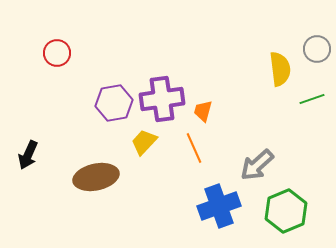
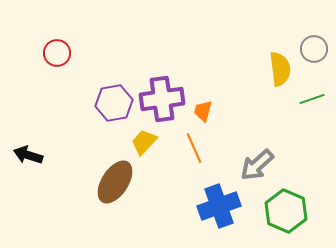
gray circle: moved 3 px left
black arrow: rotated 84 degrees clockwise
brown ellipse: moved 19 px right, 5 px down; rotated 45 degrees counterclockwise
green hexagon: rotated 15 degrees counterclockwise
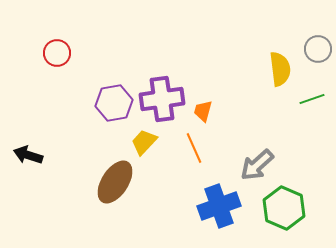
gray circle: moved 4 px right
green hexagon: moved 2 px left, 3 px up
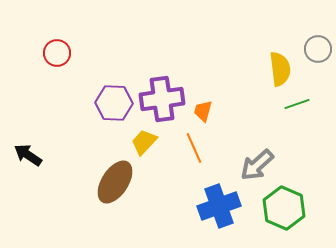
green line: moved 15 px left, 5 px down
purple hexagon: rotated 12 degrees clockwise
black arrow: rotated 16 degrees clockwise
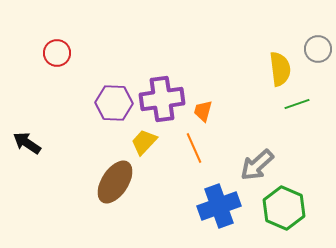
black arrow: moved 1 px left, 12 px up
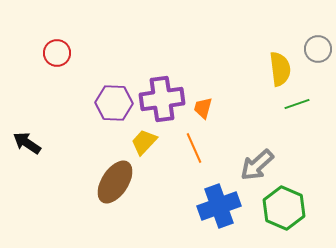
orange trapezoid: moved 3 px up
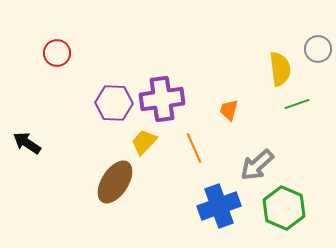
orange trapezoid: moved 26 px right, 2 px down
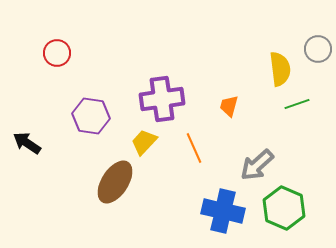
purple hexagon: moved 23 px left, 13 px down; rotated 6 degrees clockwise
orange trapezoid: moved 4 px up
blue cross: moved 4 px right, 5 px down; rotated 33 degrees clockwise
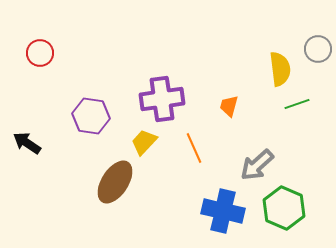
red circle: moved 17 px left
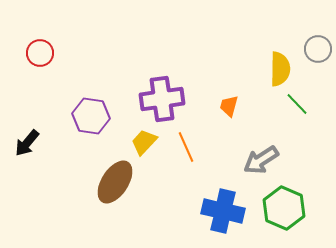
yellow semicircle: rotated 8 degrees clockwise
green line: rotated 65 degrees clockwise
black arrow: rotated 84 degrees counterclockwise
orange line: moved 8 px left, 1 px up
gray arrow: moved 4 px right, 5 px up; rotated 9 degrees clockwise
